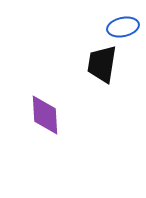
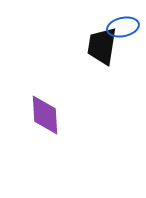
black trapezoid: moved 18 px up
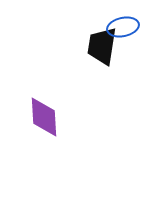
purple diamond: moved 1 px left, 2 px down
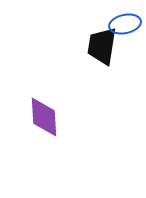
blue ellipse: moved 2 px right, 3 px up
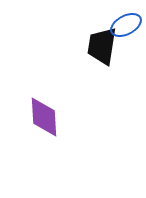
blue ellipse: moved 1 px right, 1 px down; rotated 16 degrees counterclockwise
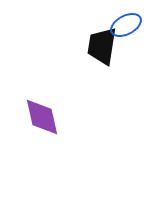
purple diamond: moved 2 px left; rotated 9 degrees counterclockwise
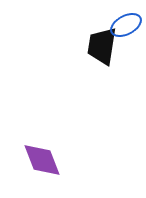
purple diamond: moved 43 px down; rotated 9 degrees counterclockwise
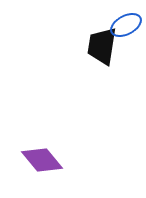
purple diamond: rotated 18 degrees counterclockwise
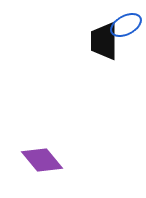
black trapezoid: moved 2 px right, 5 px up; rotated 9 degrees counterclockwise
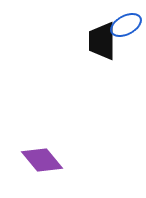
black trapezoid: moved 2 px left
